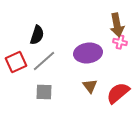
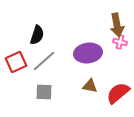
brown triangle: rotated 42 degrees counterclockwise
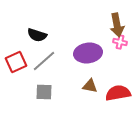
black semicircle: rotated 90 degrees clockwise
red semicircle: rotated 30 degrees clockwise
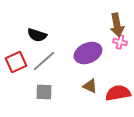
purple ellipse: rotated 16 degrees counterclockwise
brown triangle: rotated 14 degrees clockwise
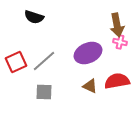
black semicircle: moved 3 px left, 18 px up
red semicircle: moved 1 px left, 12 px up
